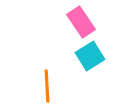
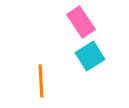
orange line: moved 6 px left, 5 px up
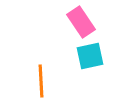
cyan square: rotated 20 degrees clockwise
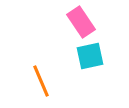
orange line: rotated 20 degrees counterclockwise
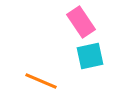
orange line: rotated 44 degrees counterclockwise
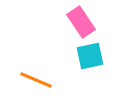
orange line: moved 5 px left, 1 px up
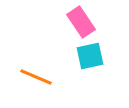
orange line: moved 3 px up
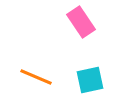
cyan square: moved 24 px down
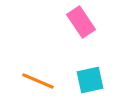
orange line: moved 2 px right, 4 px down
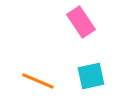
cyan square: moved 1 px right, 4 px up
